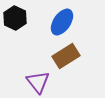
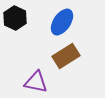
purple triangle: moved 2 px left; rotated 40 degrees counterclockwise
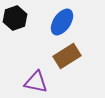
black hexagon: rotated 15 degrees clockwise
brown rectangle: moved 1 px right
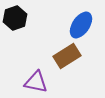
blue ellipse: moved 19 px right, 3 px down
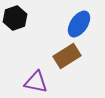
blue ellipse: moved 2 px left, 1 px up
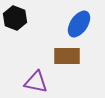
black hexagon: rotated 20 degrees counterclockwise
brown rectangle: rotated 32 degrees clockwise
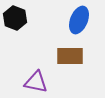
blue ellipse: moved 4 px up; rotated 12 degrees counterclockwise
brown rectangle: moved 3 px right
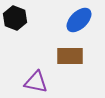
blue ellipse: rotated 24 degrees clockwise
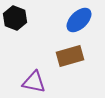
brown rectangle: rotated 16 degrees counterclockwise
purple triangle: moved 2 px left
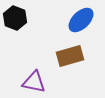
blue ellipse: moved 2 px right
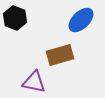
brown rectangle: moved 10 px left, 1 px up
